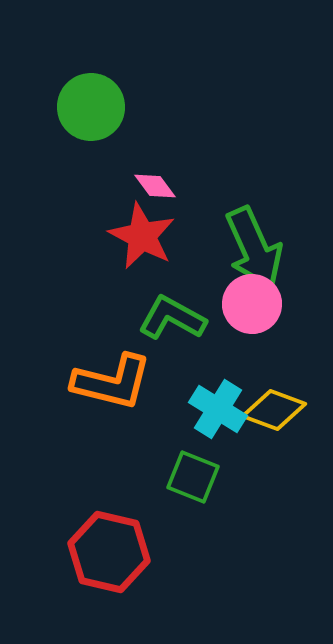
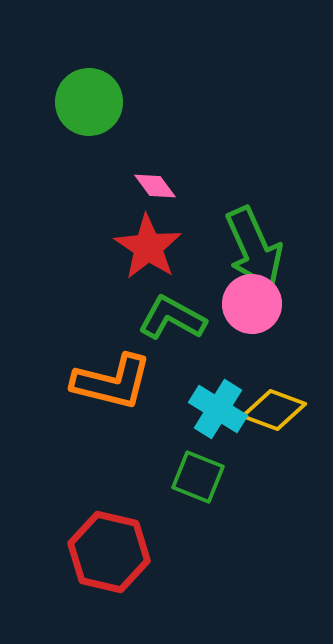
green circle: moved 2 px left, 5 px up
red star: moved 6 px right, 11 px down; rotated 6 degrees clockwise
green square: moved 5 px right
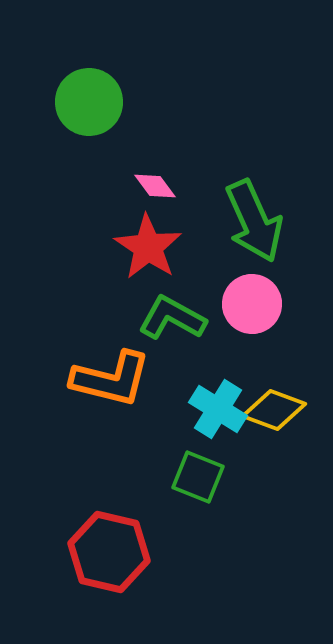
green arrow: moved 27 px up
orange L-shape: moved 1 px left, 3 px up
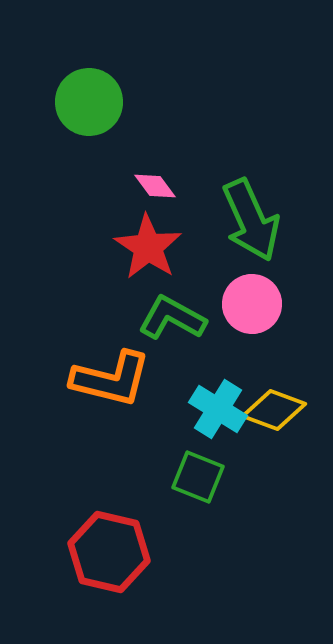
green arrow: moved 3 px left, 1 px up
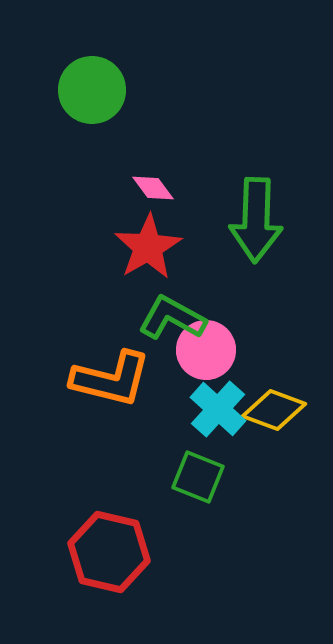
green circle: moved 3 px right, 12 px up
pink diamond: moved 2 px left, 2 px down
green arrow: moved 5 px right; rotated 26 degrees clockwise
red star: rotated 8 degrees clockwise
pink circle: moved 46 px left, 46 px down
cyan cross: rotated 10 degrees clockwise
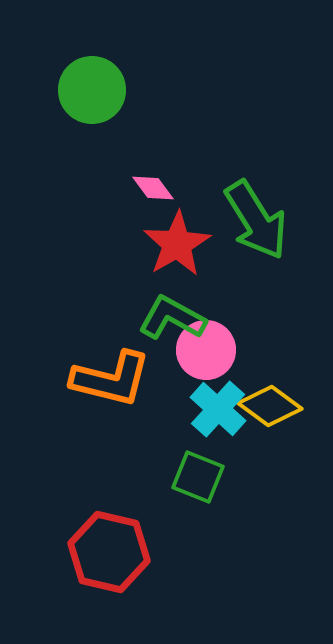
green arrow: rotated 34 degrees counterclockwise
red star: moved 29 px right, 3 px up
yellow diamond: moved 4 px left, 4 px up; rotated 16 degrees clockwise
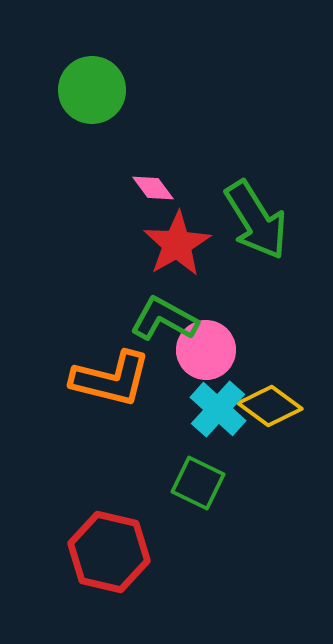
green L-shape: moved 8 px left, 1 px down
green square: moved 6 px down; rotated 4 degrees clockwise
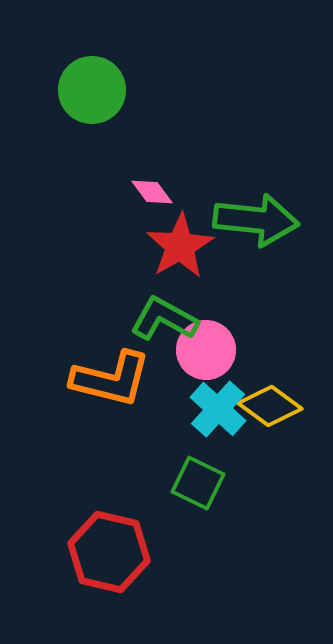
pink diamond: moved 1 px left, 4 px down
green arrow: rotated 52 degrees counterclockwise
red star: moved 3 px right, 2 px down
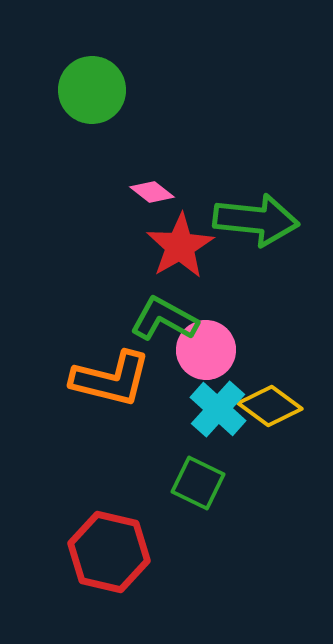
pink diamond: rotated 15 degrees counterclockwise
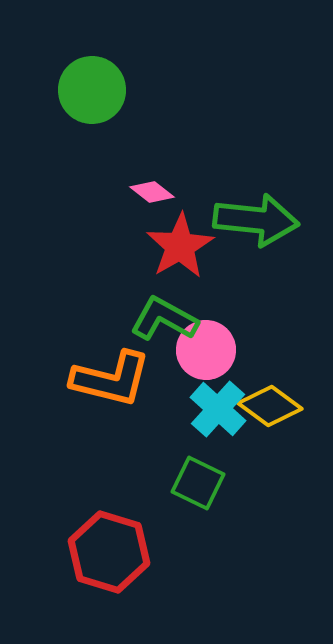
red hexagon: rotated 4 degrees clockwise
